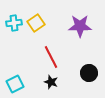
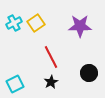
cyan cross: rotated 21 degrees counterclockwise
black star: rotated 24 degrees clockwise
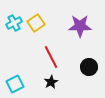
black circle: moved 6 px up
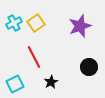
purple star: rotated 20 degrees counterclockwise
red line: moved 17 px left
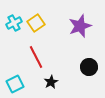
red line: moved 2 px right
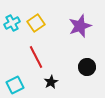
cyan cross: moved 2 px left
black circle: moved 2 px left
cyan square: moved 1 px down
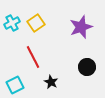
purple star: moved 1 px right, 1 px down
red line: moved 3 px left
black star: rotated 16 degrees counterclockwise
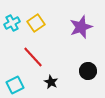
red line: rotated 15 degrees counterclockwise
black circle: moved 1 px right, 4 px down
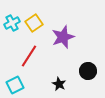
yellow square: moved 2 px left
purple star: moved 18 px left, 10 px down
red line: moved 4 px left, 1 px up; rotated 75 degrees clockwise
black star: moved 8 px right, 2 px down
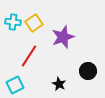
cyan cross: moved 1 px right, 1 px up; rotated 35 degrees clockwise
